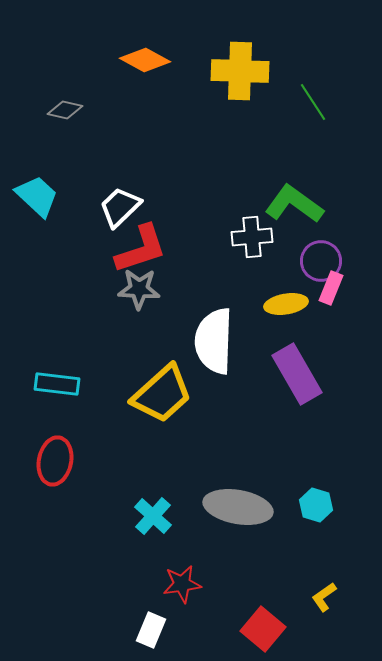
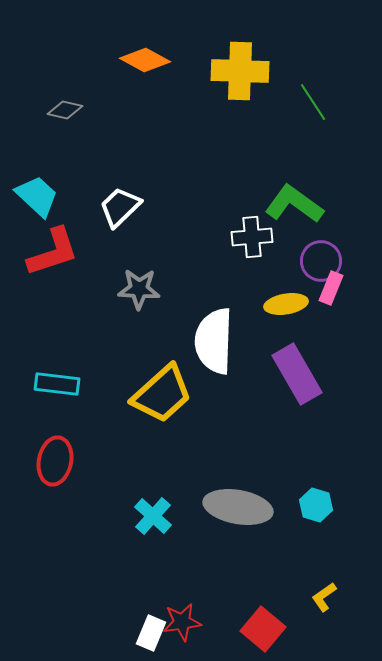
red L-shape: moved 88 px left, 3 px down
red star: moved 38 px down
white rectangle: moved 3 px down
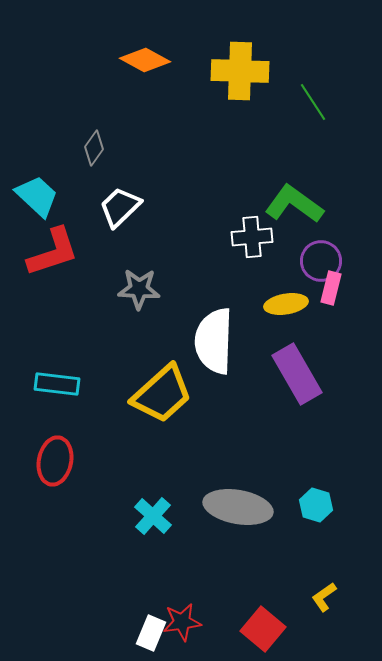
gray diamond: moved 29 px right, 38 px down; rotated 68 degrees counterclockwise
pink rectangle: rotated 8 degrees counterclockwise
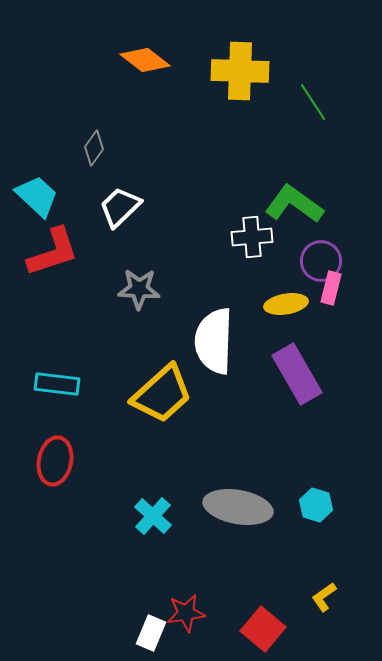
orange diamond: rotated 9 degrees clockwise
red star: moved 4 px right, 9 px up
